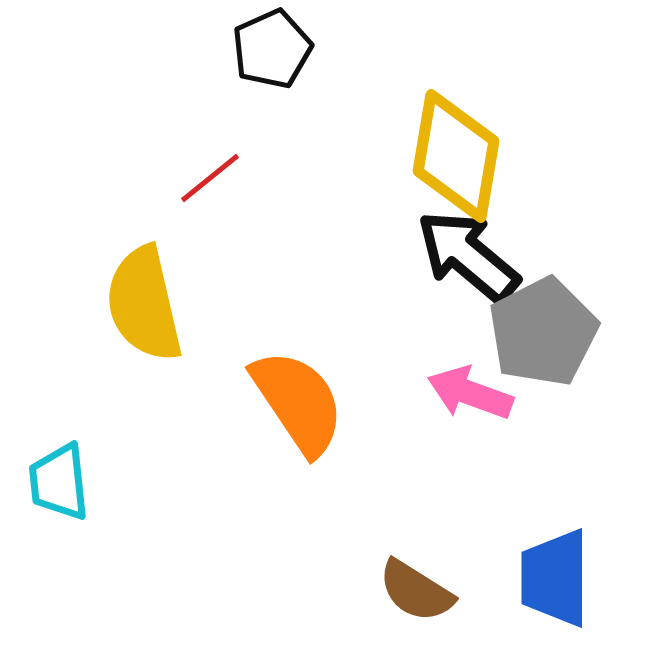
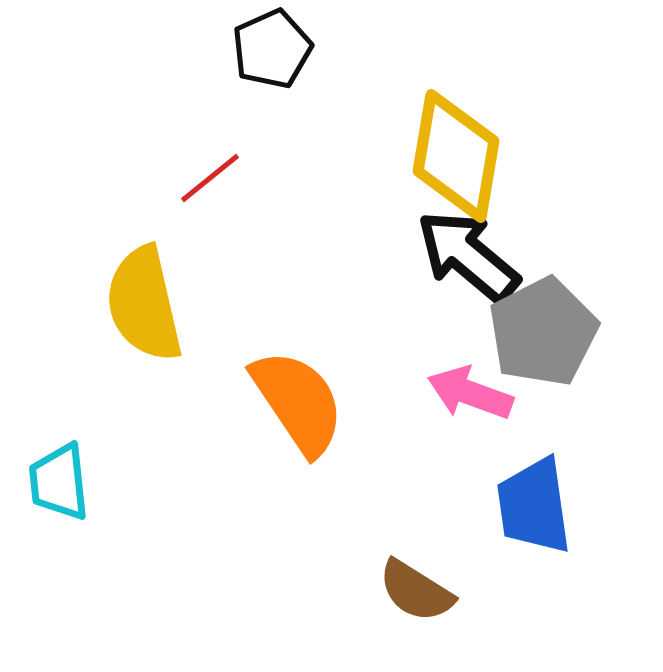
blue trapezoid: moved 21 px left, 72 px up; rotated 8 degrees counterclockwise
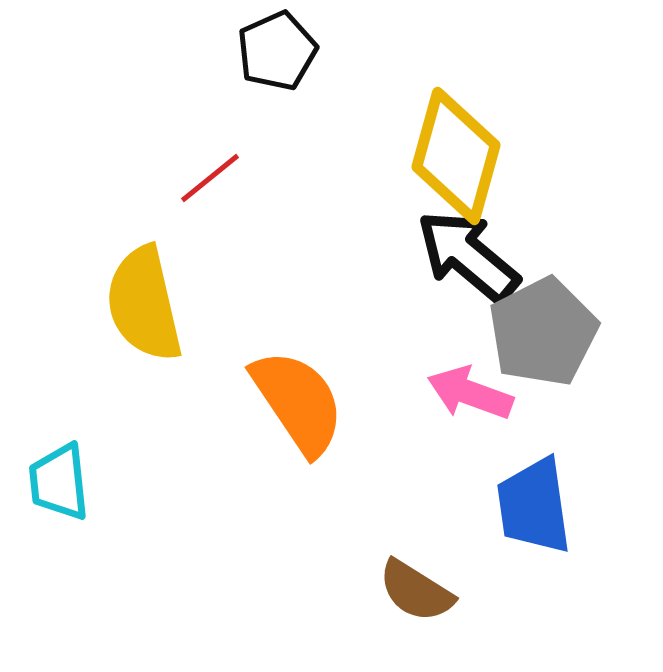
black pentagon: moved 5 px right, 2 px down
yellow diamond: rotated 6 degrees clockwise
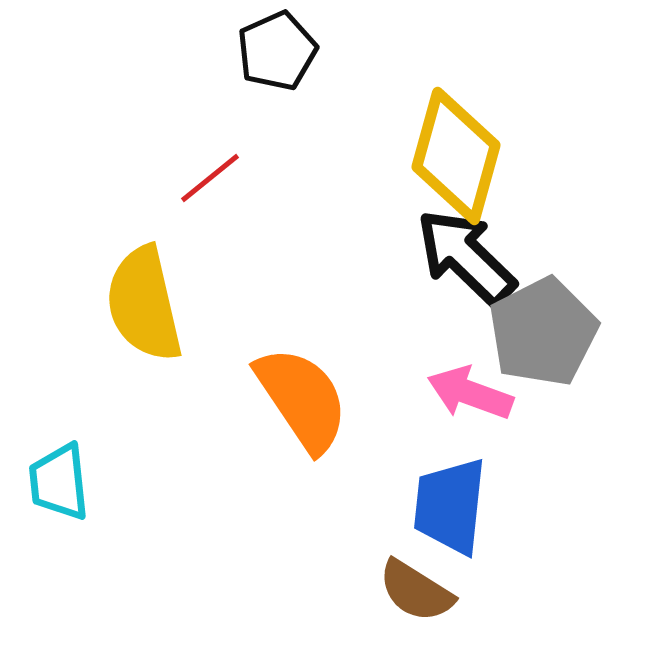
black arrow: moved 2 px left, 1 px down; rotated 4 degrees clockwise
orange semicircle: moved 4 px right, 3 px up
blue trapezoid: moved 84 px left; rotated 14 degrees clockwise
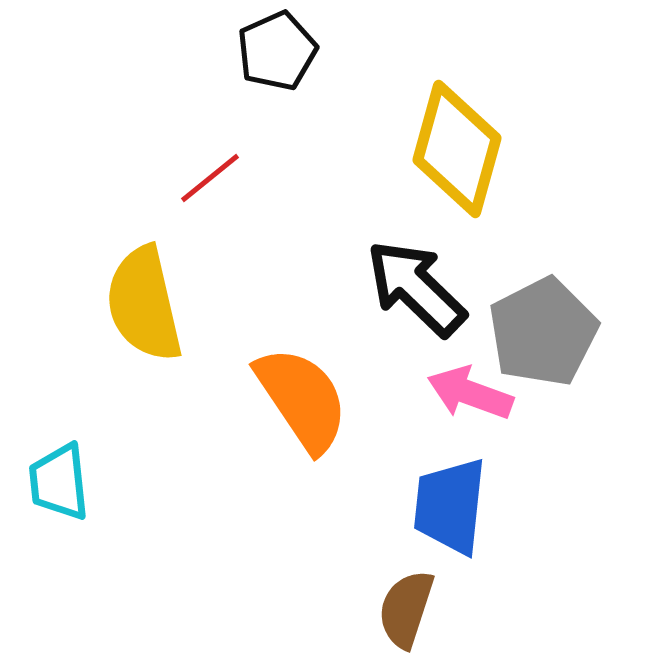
yellow diamond: moved 1 px right, 7 px up
black arrow: moved 50 px left, 31 px down
brown semicircle: moved 10 px left, 18 px down; rotated 76 degrees clockwise
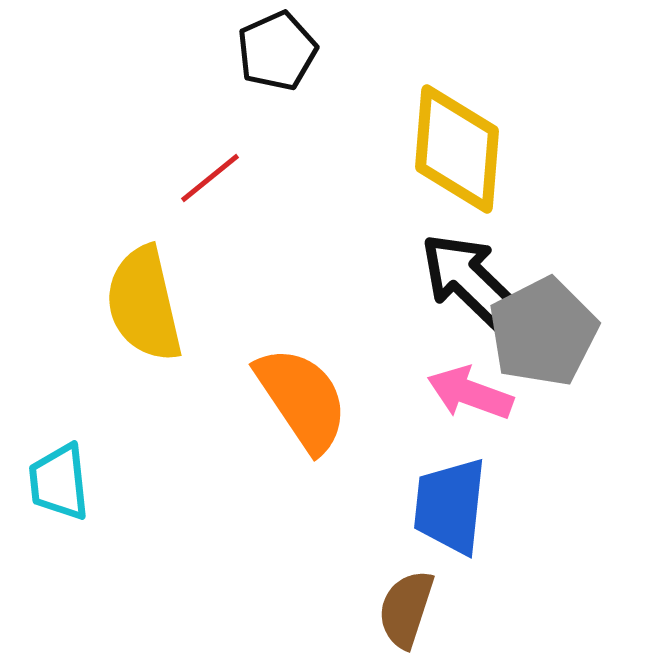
yellow diamond: rotated 11 degrees counterclockwise
black arrow: moved 54 px right, 7 px up
